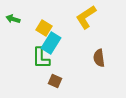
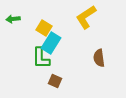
green arrow: rotated 24 degrees counterclockwise
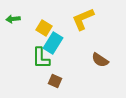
yellow L-shape: moved 3 px left, 2 px down; rotated 10 degrees clockwise
cyan rectangle: moved 2 px right
brown semicircle: moved 1 px right, 2 px down; rotated 48 degrees counterclockwise
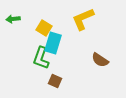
cyan rectangle: rotated 15 degrees counterclockwise
green L-shape: rotated 20 degrees clockwise
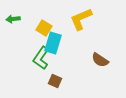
yellow L-shape: moved 2 px left
green L-shape: rotated 15 degrees clockwise
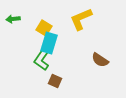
cyan rectangle: moved 4 px left
green L-shape: moved 1 px right, 1 px down
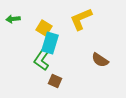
cyan rectangle: moved 1 px right
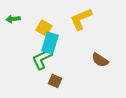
green L-shape: rotated 30 degrees clockwise
